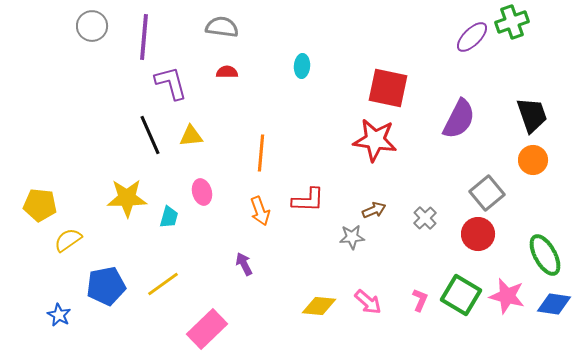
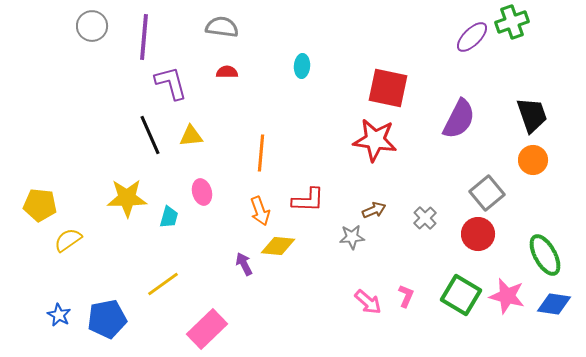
blue pentagon: moved 1 px right, 33 px down
pink L-shape: moved 14 px left, 4 px up
yellow diamond: moved 41 px left, 60 px up
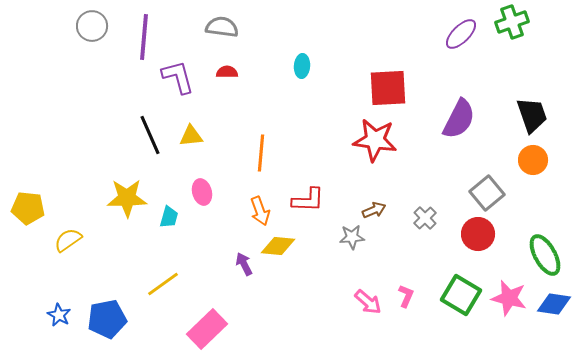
purple ellipse: moved 11 px left, 3 px up
purple L-shape: moved 7 px right, 6 px up
red square: rotated 15 degrees counterclockwise
yellow pentagon: moved 12 px left, 3 px down
pink star: moved 2 px right, 2 px down
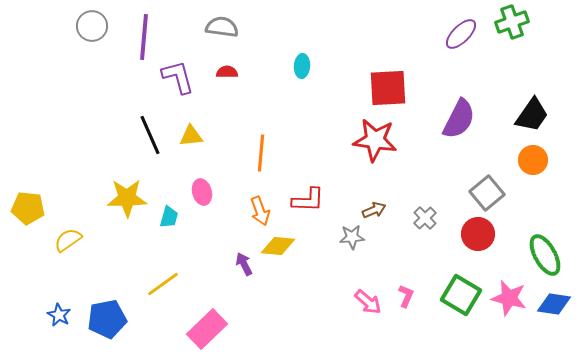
black trapezoid: rotated 54 degrees clockwise
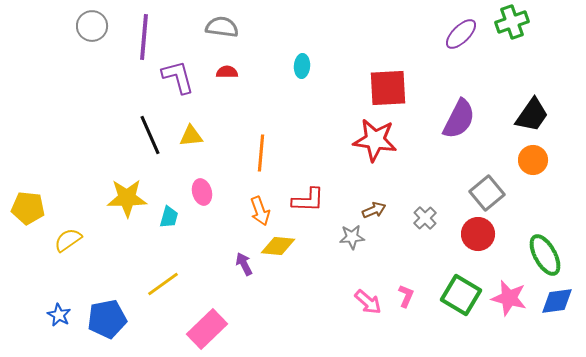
blue diamond: moved 3 px right, 3 px up; rotated 16 degrees counterclockwise
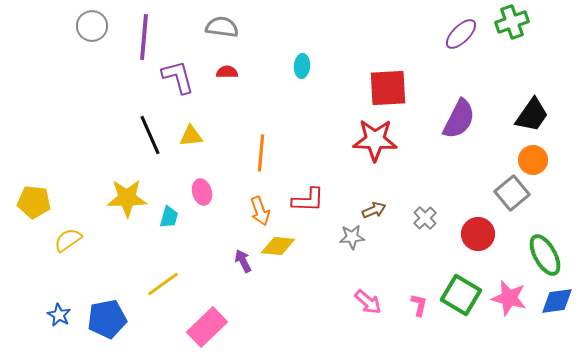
red star: rotated 6 degrees counterclockwise
gray square: moved 25 px right
yellow pentagon: moved 6 px right, 6 px up
purple arrow: moved 1 px left, 3 px up
pink L-shape: moved 13 px right, 9 px down; rotated 10 degrees counterclockwise
pink rectangle: moved 2 px up
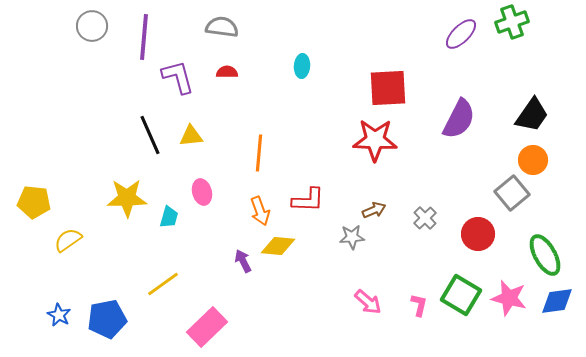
orange line: moved 2 px left
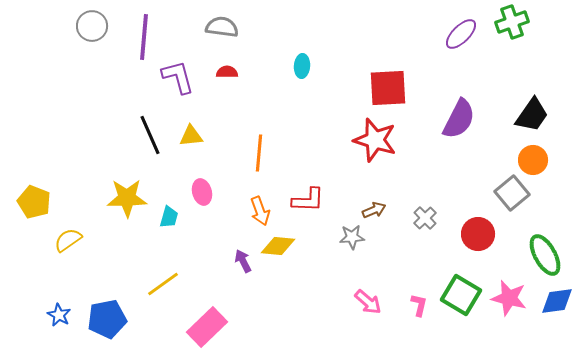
red star: rotated 15 degrees clockwise
yellow pentagon: rotated 16 degrees clockwise
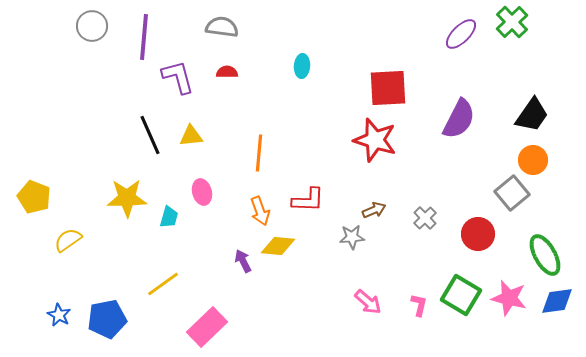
green cross: rotated 24 degrees counterclockwise
yellow pentagon: moved 5 px up
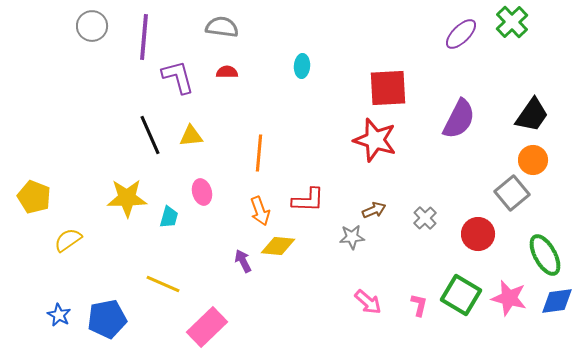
yellow line: rotated 60 degrees clockwise
